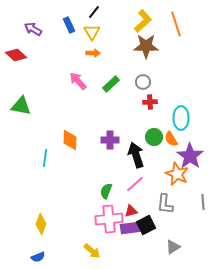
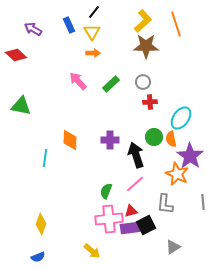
cyan ellipse: rotated 35 degrees clockwise
orange semicircle: rotated 21 degrees clockwise
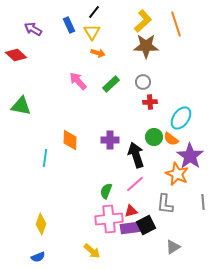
orange arrow: moved 5 px right; rotated 16 degrees clockwise
orange semicircle: rotated 42 degrees counterclockwise
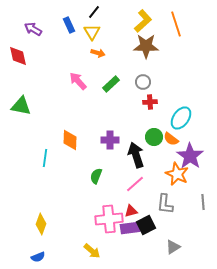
red diamond: moved 2 px right, 1 px down; rotated 35 degrees clockwise
green semicircle: moved 10 px left, 15 px up
